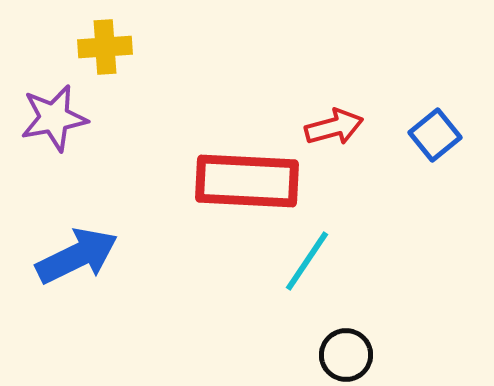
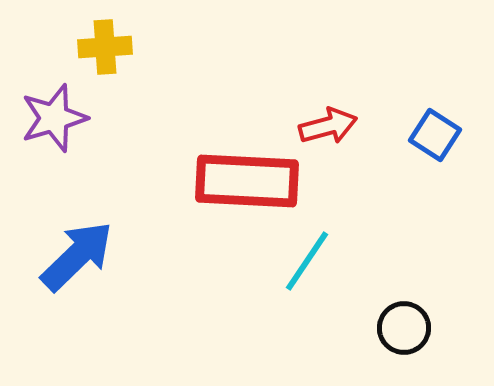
purple star: rotated 6 degrees counterclockwise
red arrow: moved 6 px left, 1 px up
blue square: rotated 18 degrees counterclockwise
blue arrow: rotated 18 degrees counterclockwise
black circle: moved 58 px right, 27 px up
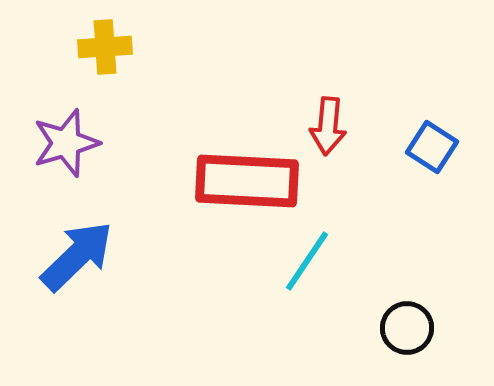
purple star: moved 12 px right, 25 px down
red arrow: rotated 110 degrees clockwise
blue square: moved 3 px left, 12 px down
black circle: moved 3 px right
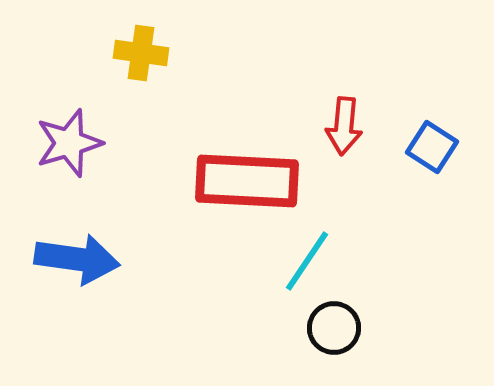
yellow cross: moved 36 px right, 6 px down; rotated 12 degrees clockwise
red arrow: moved 16 px right
purple star: moved 3 px right
blue arrow: moved 3 px down; rotated 52 degrees clockwise
black circle: moved 73 px left
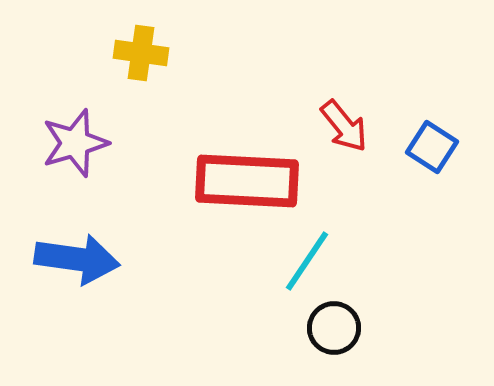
red arrow: rotated 44 degrees counterclockwise
purple star: moved 6 px right
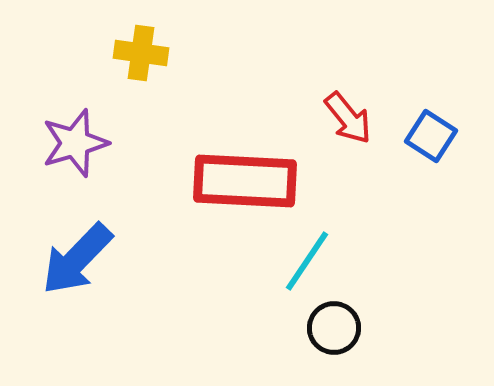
red arrow: moved 4 px right, 8 px up
blue square: moved 1 px left, 11 px up
red rectangle: moved 2 px left
blue arrow: rotated 126 degrees clockwise
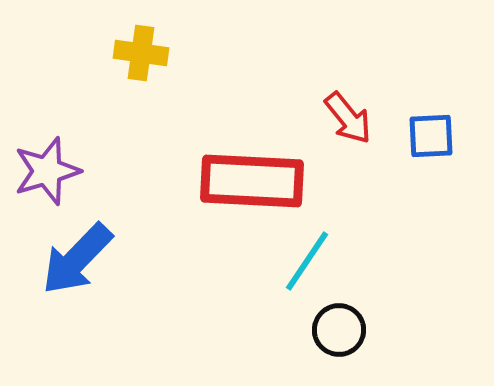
blue square: rotated 36 degrees counterclockwise
purple star: moved 28 px left, 28 px down
red rectangle: moved 7 px right
black circle: moved 5 px right, 2 px down
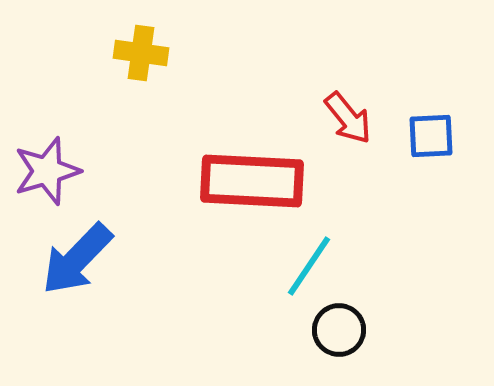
cyan line: moved 2 px right, 5 px down
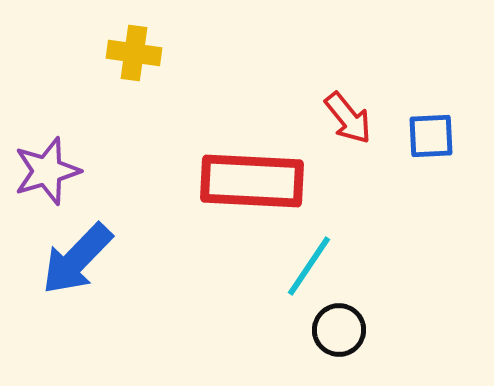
yellow cross: moved 7 px left
